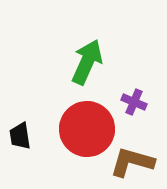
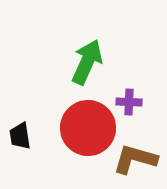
purple cross: moved 5 px left; rotated 20 degrees counterclockwise
red circle: moved 1 px right, 1 px up
brown L-shape: moved 3 px right, 3 px up
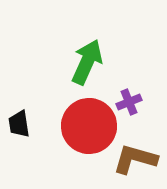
purple cross: rotated 25 degrees counterclockwise
red circle: moved 1 px right, 2 px up
black trapezoid: moved 1 px left, 12 px up
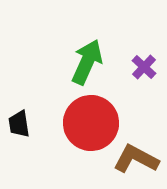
purple cross: moved 15 px right, 35 px up; rotated 25 degrees counterclockwise
red circle: moved 2 px right, 3 px up
brown L-shape: moved 1 px right; rotated 12 degrees clockwise
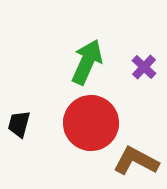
black trapezoid: rotated 24 degrees clockwise
brown L-shape: moved 2 px down
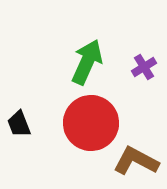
purple cross: rotated 15 degrees clockwise
black trapezoid: rotated 36 degrees counterclockwise
